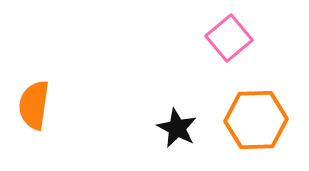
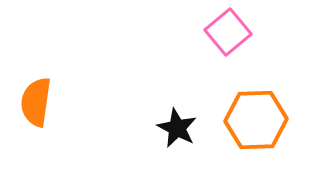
pink square: moved 1 px left, 6 px up
orange semicircle: moved 2 px right, 3 px up
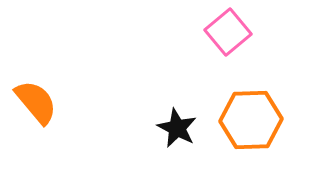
orange semicircle: rotated 132 degrees clockwise
orange hexagon: moved 5 px left
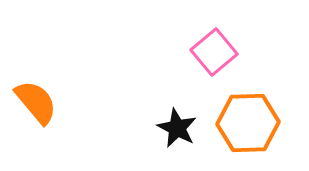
pink square: moved 14 px left, 20 px down
orange hexagon: moved 3 px left, 3 px down
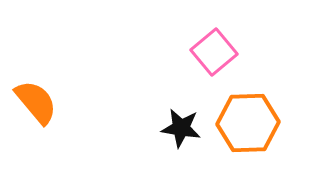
black star: moved 4 px right; rotated 18 degrees counterclockwise
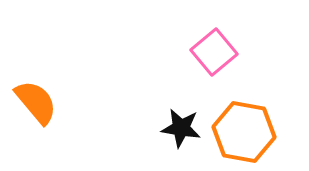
orange hexagon: moved 4 px left, 9 px down; rotated 12 degrees clockwise
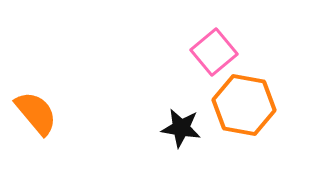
orange semicircle: moved 11 px down
orange hexagon: moved 27 px up
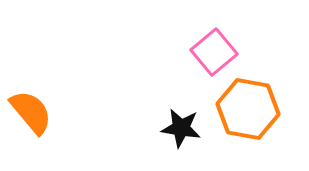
orange hexagon: moved 4 px right, 4 px down
orange semicircle: moved 5 px left, 1 px up
